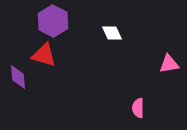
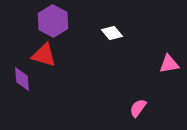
white diamond: rotated 15 degrees counterclockwise
purple diamond: moved 4 px right, 2 px down
pink semicircle: rotated 36 degrees clockwise
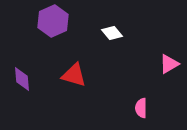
purple hexagon: rotated 8 degrees clockwise
red triangle: moved 30 px right, 20 px down
pink triangle: rotated 20 degrees counterclockwise
pink semicircle: moved 3 px right; rotated 36 degrees counterclockwise
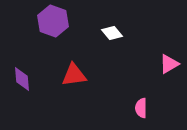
purple hexagon: rotated 16 degrees counterclockwise
red triangle: rotated 24 degrees counterclockwise
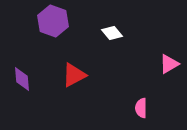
red triangle: rotated 20 degrees counterclockwise
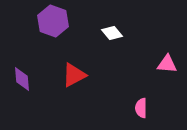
pink triangle: moved 2 px left; rotated 35 degrees clockwise
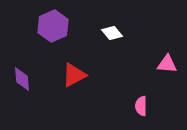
purple hexagon: moved 5 px down; rotated 16 degrees clockwise
pink semicircle: moved 2 px up
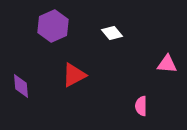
purple diamond: moved 1 px left, 7 px down
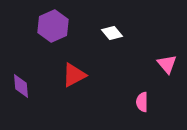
pink triangle: rotated 45 degrees clockwise
pink semicircle: moved 1 px right, 4 px up
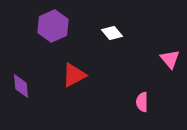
pink triangle: moved 3 px right, 5 px up
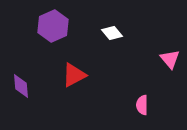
pink semicircle: moved 3 px down
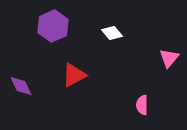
pink triangle: moved 1 px left, 1 px up; rotated 20 degrees clockwise
purple diamond: rotated 20 degrees counterclockwise
